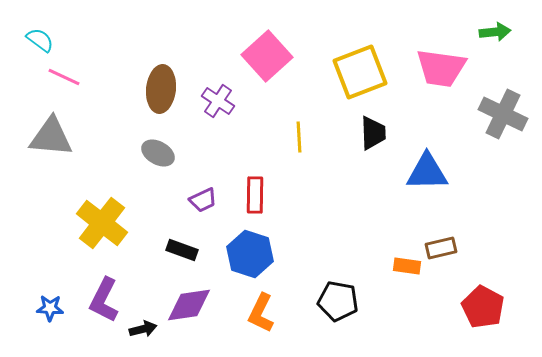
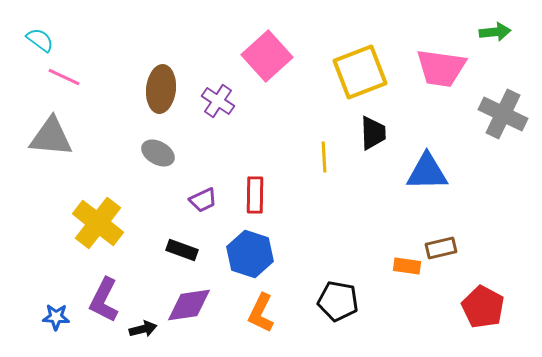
yellow line: moved 25 px right, 20 px down
yellow cross: moved 4 px left
blue star: moved 6 px right, 9 px down
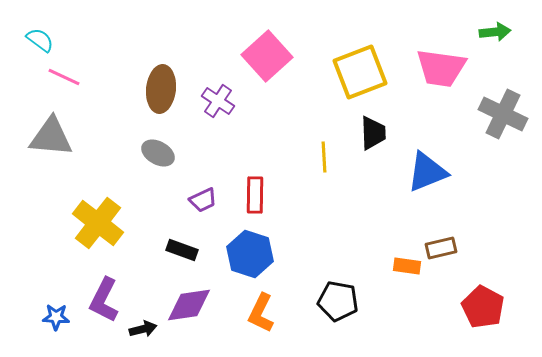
blue triangle: rotated 21 degrees counterclockwise
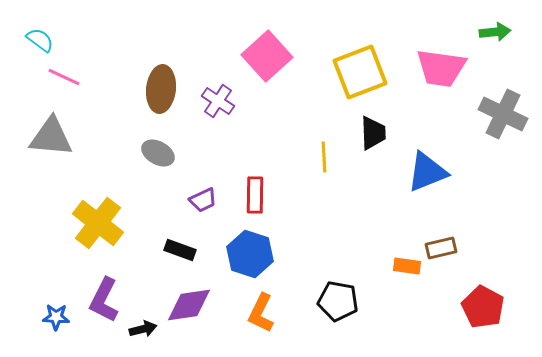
black rectangle: moved 2 px left
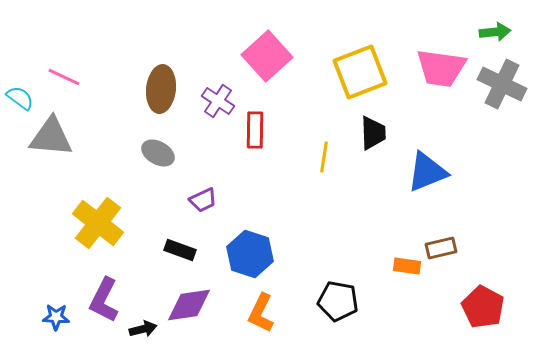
cyan semicircle: moved 20 px left, 58 px down
gray cross: moved 1 px left, 30 px up
yellow line: rotated 12 degrees clockwise
red rectangle: moved 65 px up
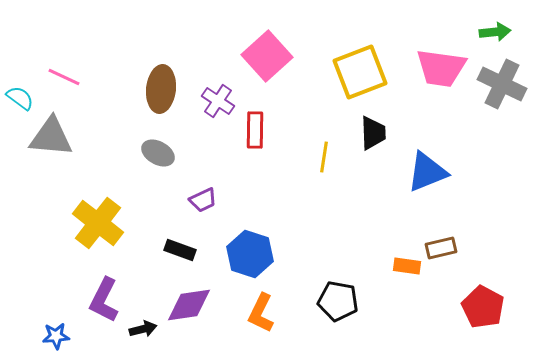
blue star: moved 19 px down; rotated 8 degrees counterclockwise
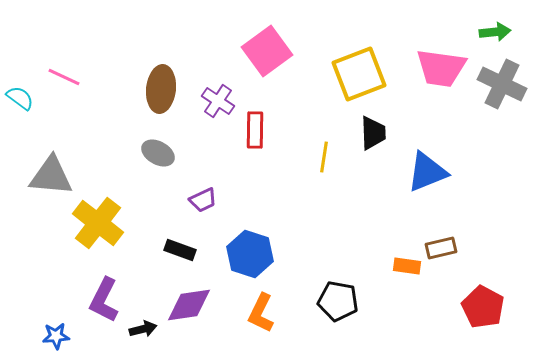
pink square: moved 5 px up; rotated 6 degrees clockwise
yellow square: moved 1 px left, 2 px down
gray triangle: moved 39 px down
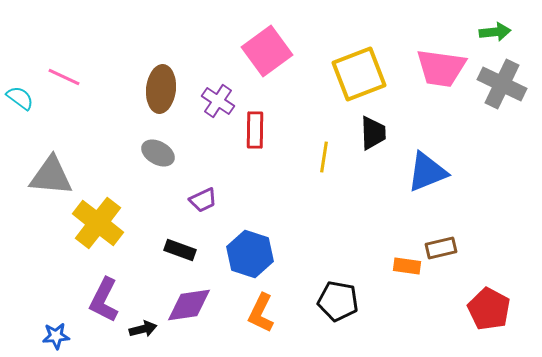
red pentagon: moved 6 px right, 2 px down
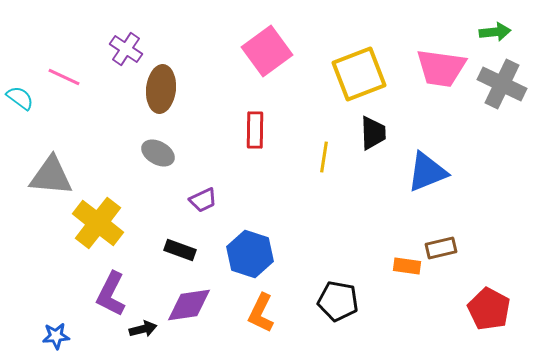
purple cross: moved 92 px left, 52 px up
purple L-shape: moved 7 px right, 6 px up
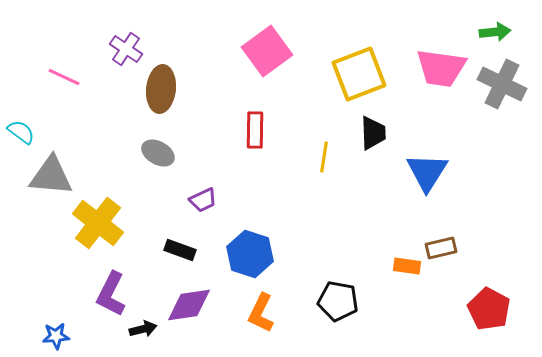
cyan semicircle: moved 1 px right, 34 px down
blue triangle: rotated 36 degrees counterclockwise
